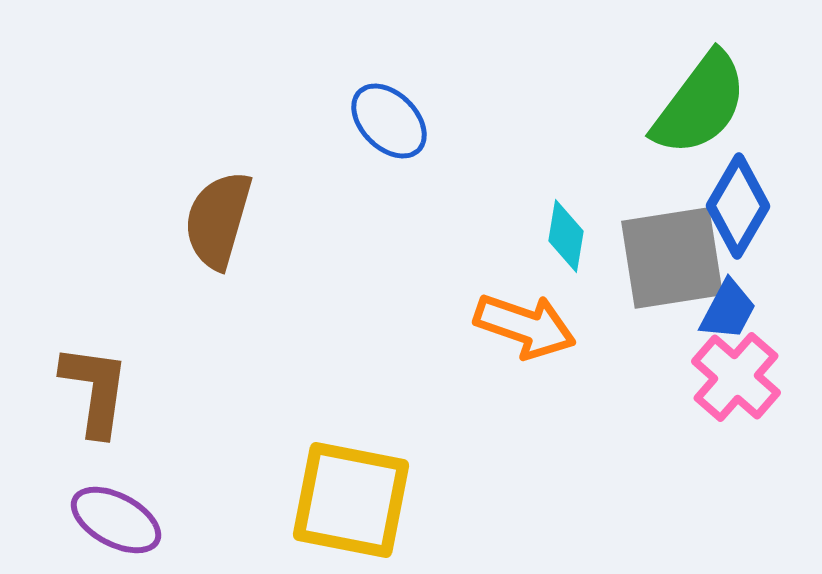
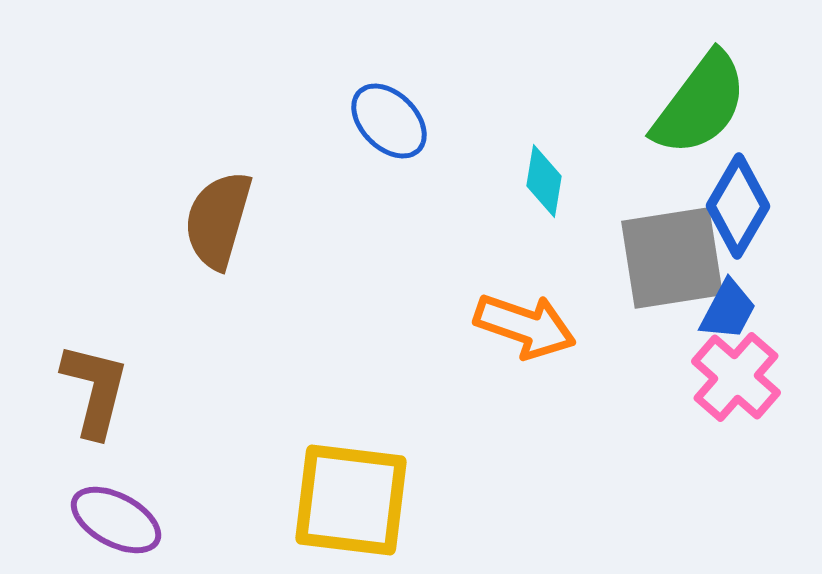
cyan diamond: moved 22 px left, 55 px up
brown L-shape: rotated 6 degrees clockwise
yellow square: rotated 4 degrees counterclockwise
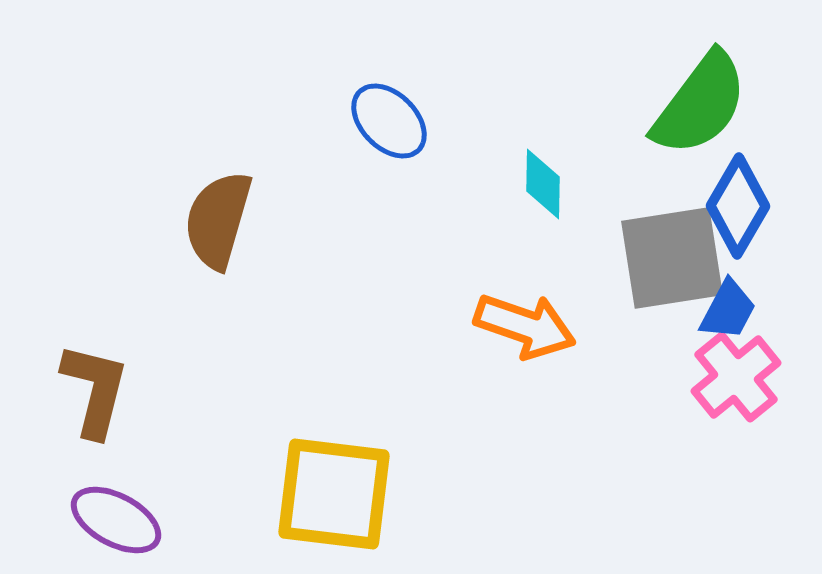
cyan diamond: moved 1 px left, 3 px down; rotated 8 degrees counterclockwise
pink cross: rotated 10 degrees clockwise
yellow square: moved 17 px left, 6 px up
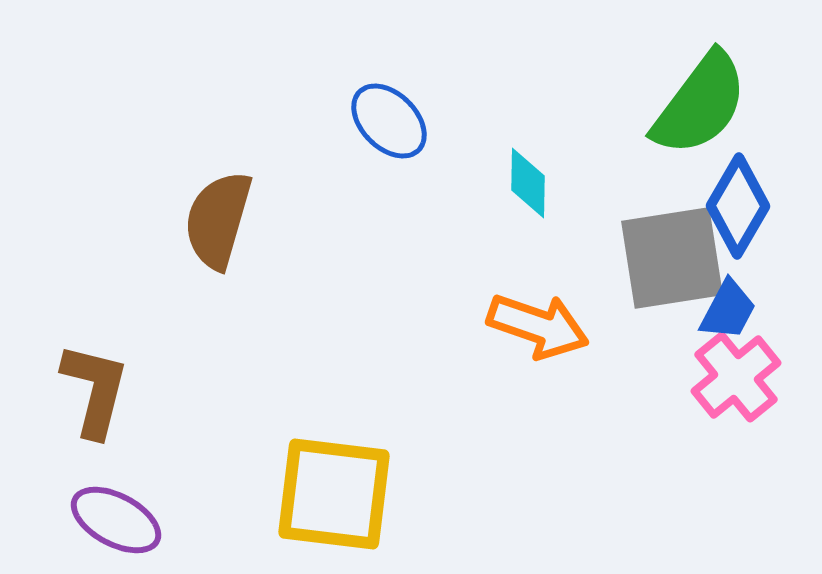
cyan diamond: moved 15 px left, 1 px up
orange arrow: moved 13 px right
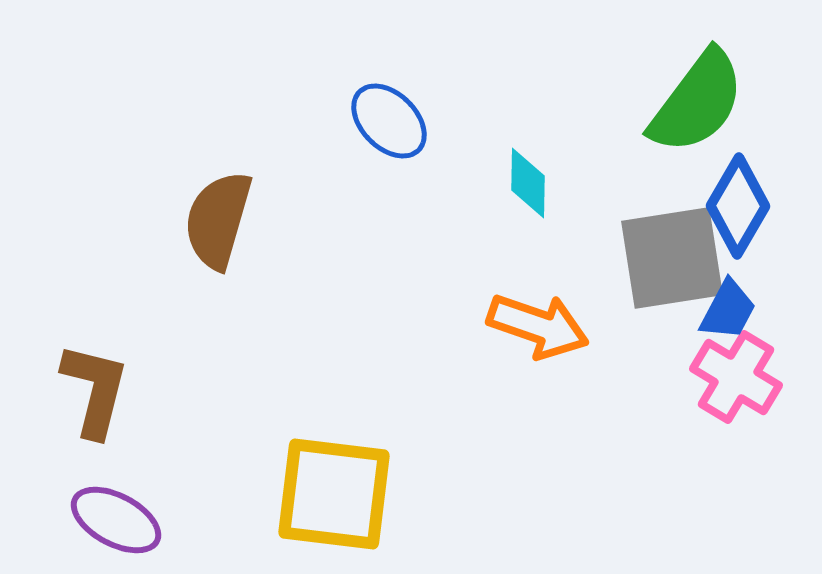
green semicircle: moved 3 px left, 2 px up
pink cross: rotated 20 degrees counterclockwise
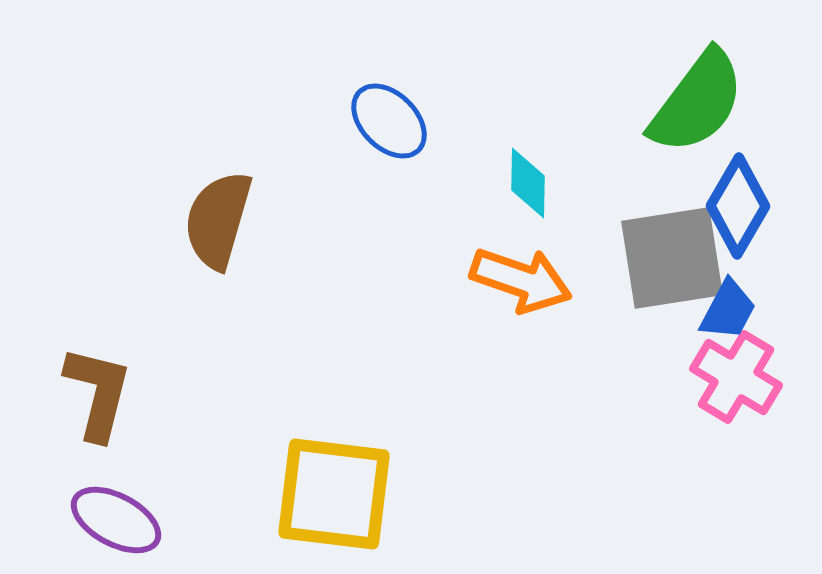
orange arrow: moved 17 px left, 46 px up
brown L-shape: moved 3 px right, 3 px down
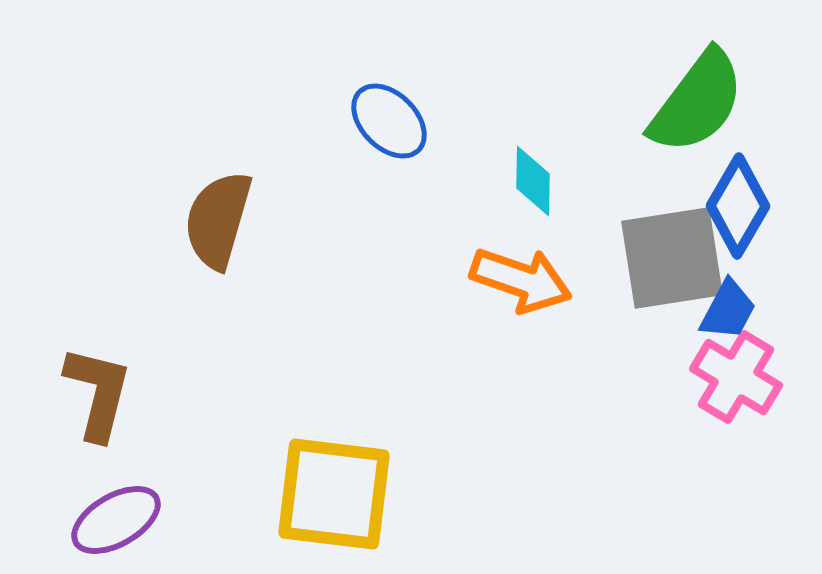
cyan diamond: moved 5 px right, 2 px up
purple ellipse: rotated 58 degrees counterclockwise
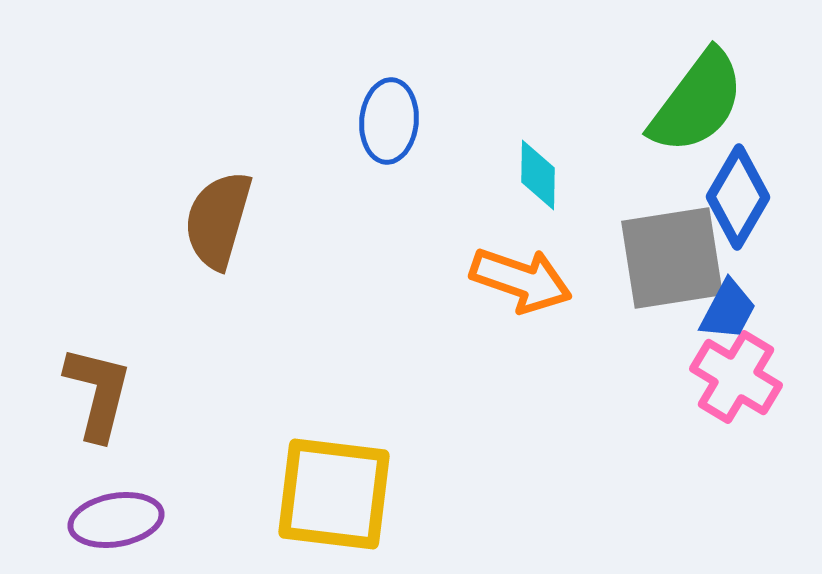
blue ellipse: rotated 50 degrees clockwise
cyan diamond: moved 5 px right, 6 px up
blue diamond: moved 9 px up
purple ellipse: rotated 20 degrees clockwise
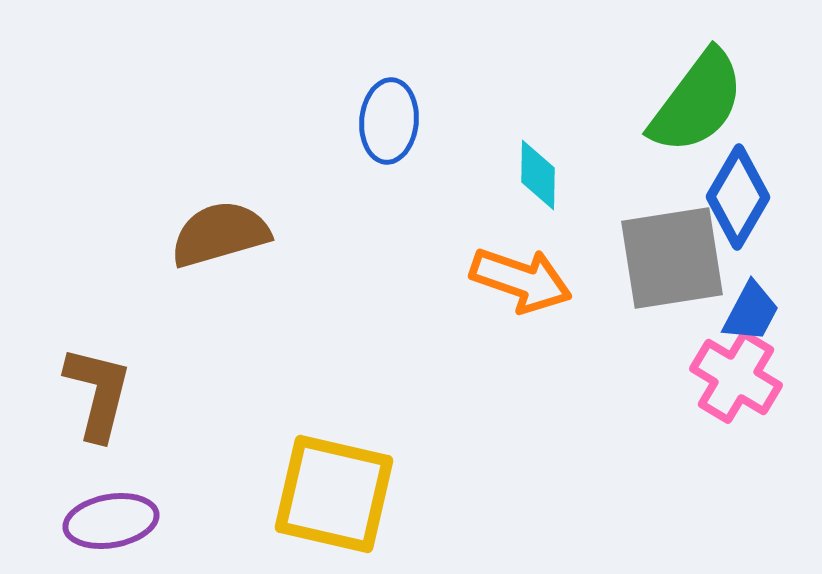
brown semicircle: moved 2 px right, 14 px down; rotated 58 degrees clockwise
blue trapezoid: moved 23 px right, 2 px down
yellow square: rotated 6 degrees clockwise
purple ellipse: moved 5 px left, 1 px down
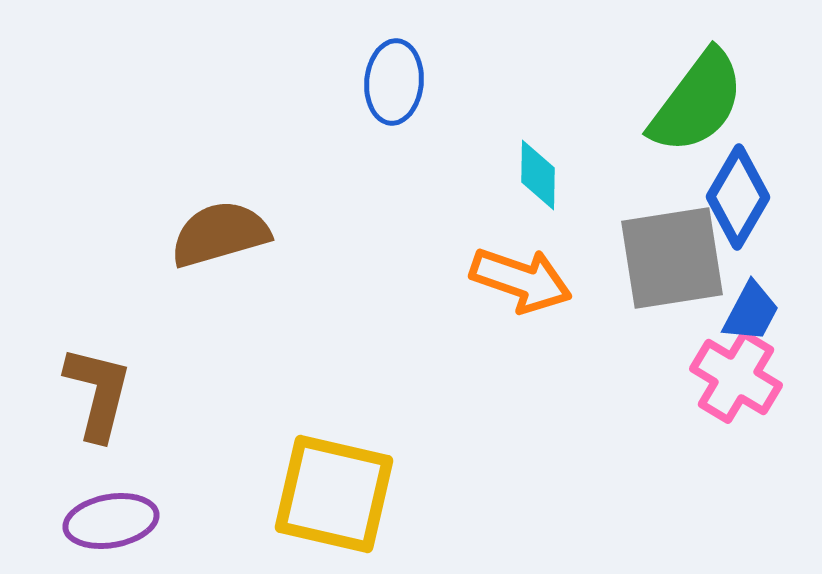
blue ellipse: moved 5 px right, 39 px up
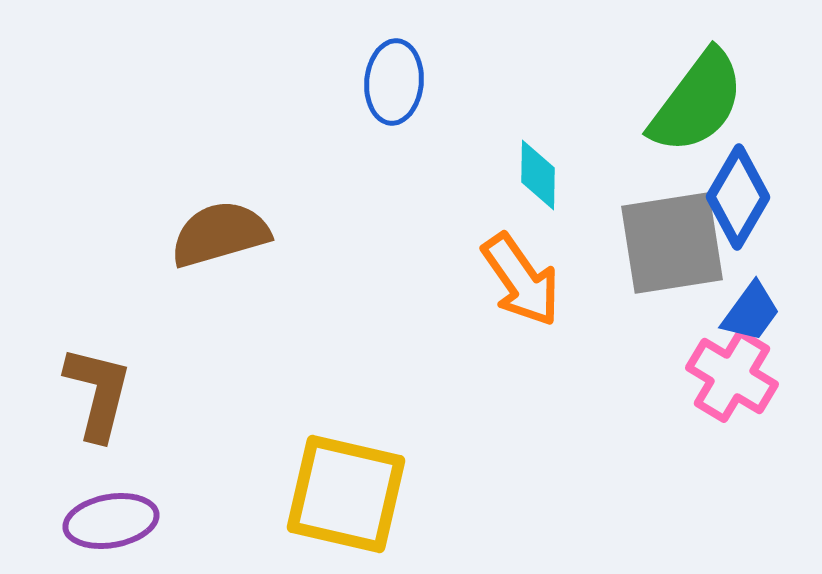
gray square: moved 15 px up
orange arrow: rotated 36 degrees clockwise
blue trapezoid: rotated 8 degrees clockwise
pink cross: moved 4 px left, 1 px up
yellow square: moved 12 px right
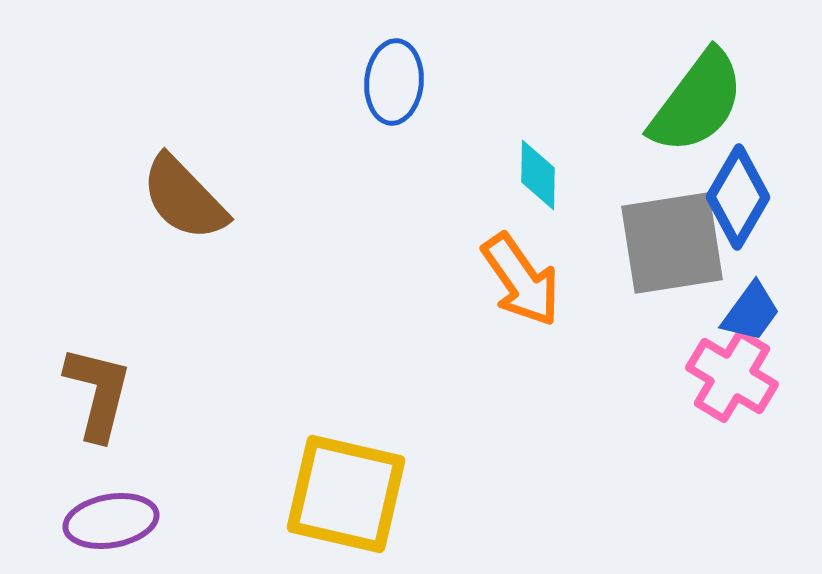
brown semicircle: moved 36 px left, 36 px up; rotated 118 degrees counterclockwise
